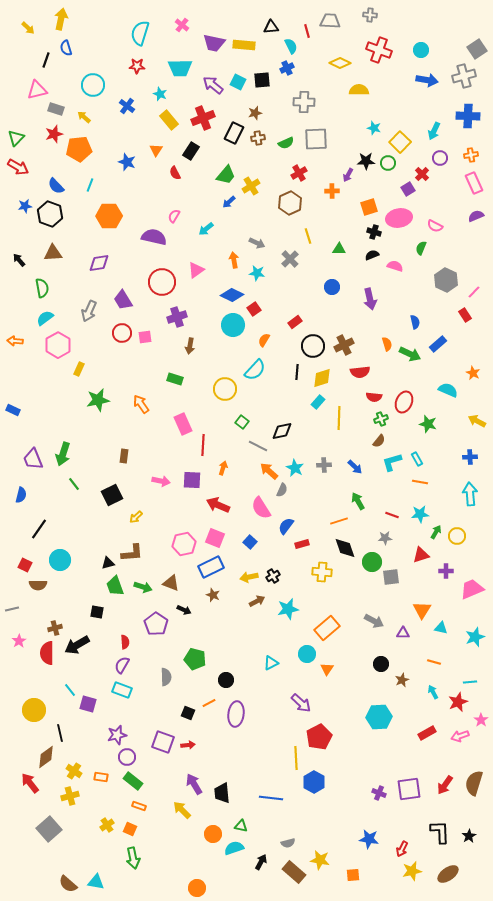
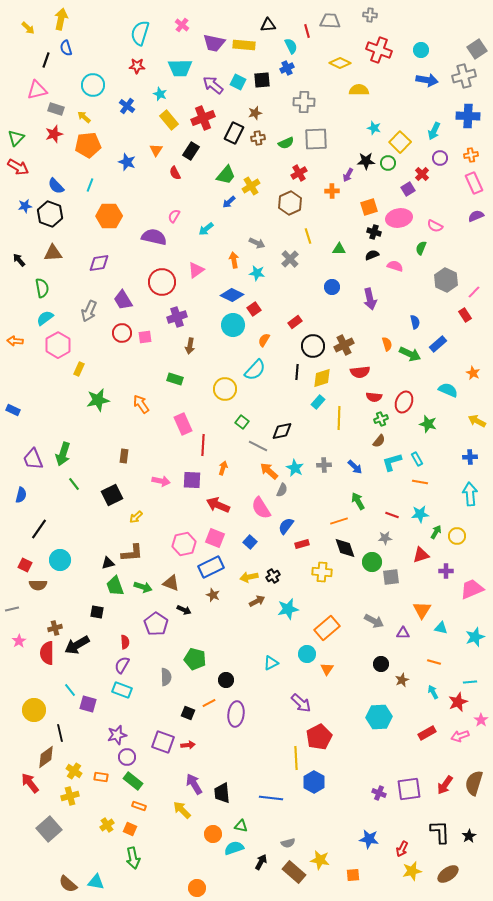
black triangle at (271, 27): moved 3 px left, 2 px up
orange pentagon at (79, 149): moved 9 px right, 4 px up
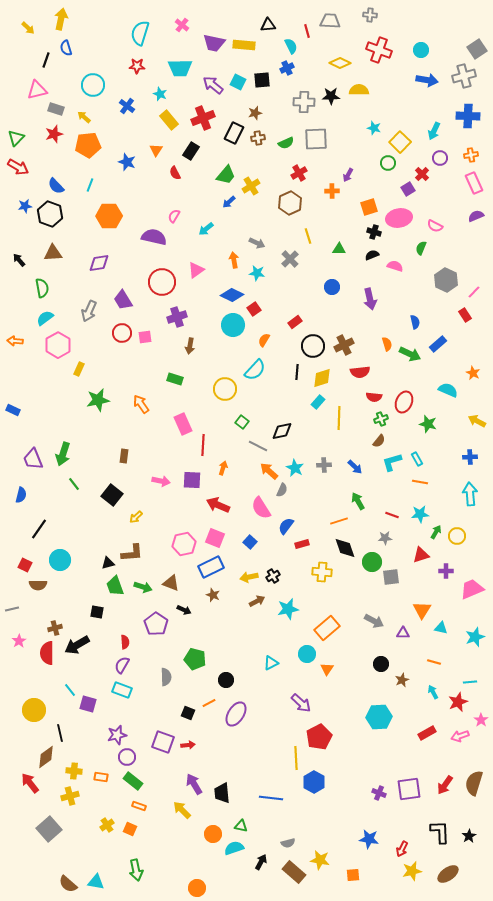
black star at (366, 161): moved 35 px left, 65 px up
black square at (112, 495): rotated 25 degrees counterclockwise
purple ellipse at (236, 714): rotated 25 degrees clockwise
yellow cross at (74, 771): rotated 28 degrees counterclockwise
green arrow at (133, 858): moved 3 px right, 12 px down
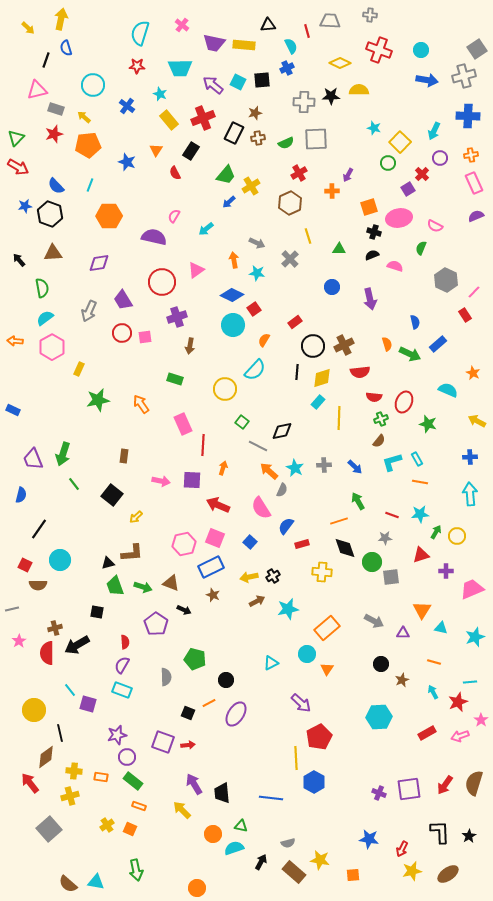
pink hexagon at (58, 345): moved 6 px left, 2 px down
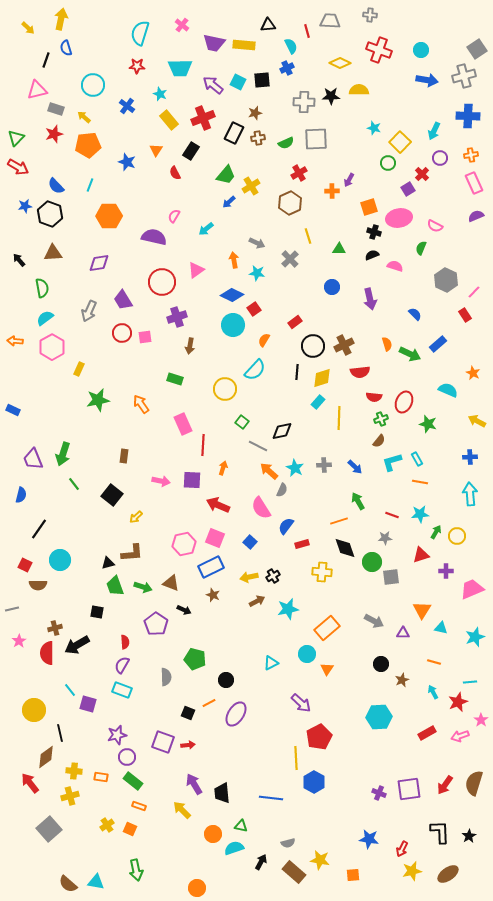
purple arrow at (348, 175): moved 1 px right, 5 px down
blue semicircle at (415, 322): moved 8 px up; rotated 32 degrees counterclockwise
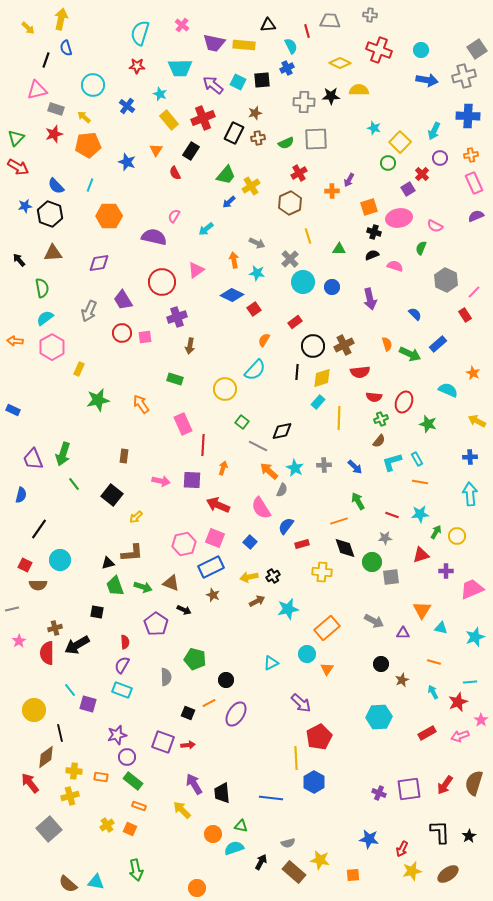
cyan circle at (233, 325): moved 70 px right, 43 px up
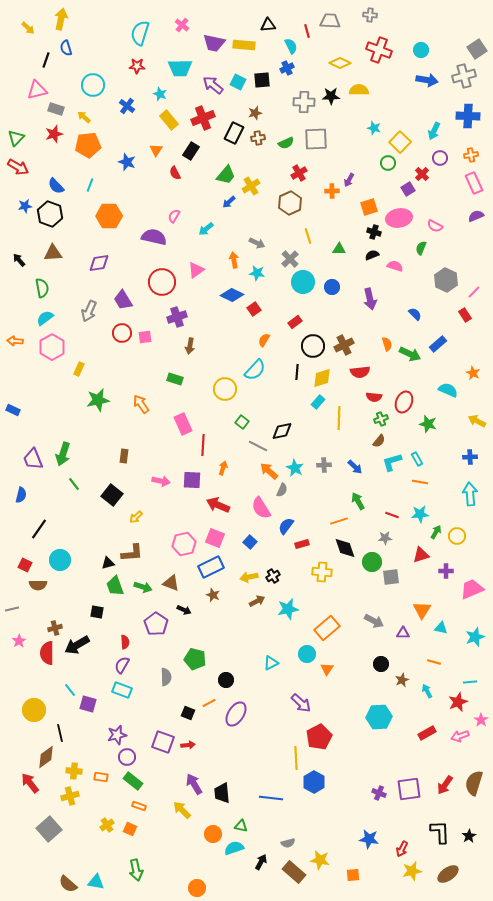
cyan arrow at (433, 692): moved 6 px left, 1 px up
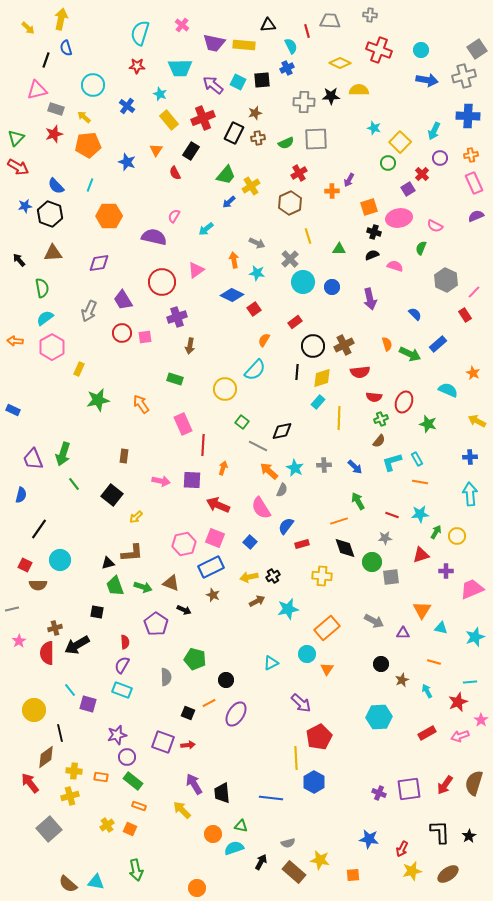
yellow cross at (322, 572): moved 4 px down
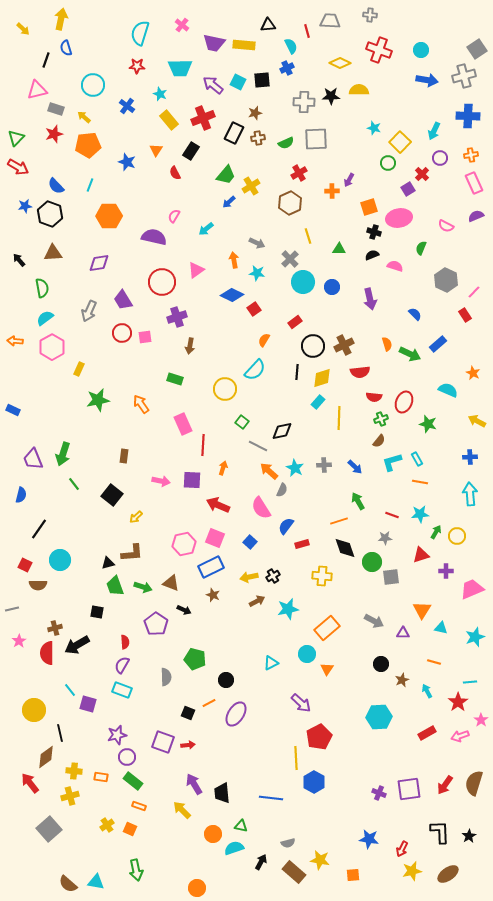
yellow arrow at (28, 28): moved 5 px left, 1 px down
pink semicircle at (435, 226): moved 11 px right
red star at (458, 702): rotated 12 degrees counterclockwise
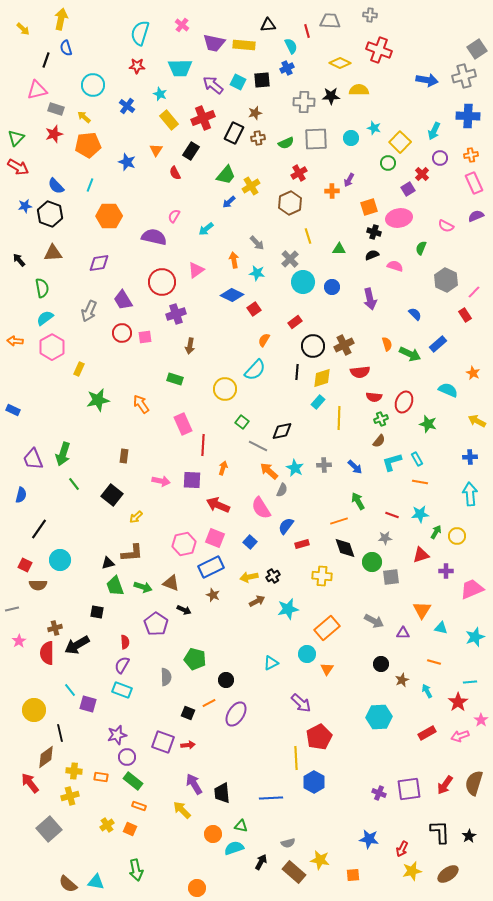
cyan circle at (421, 50): moved 70 px left, 88 px down
gray arrow at (257, 243): rotated 21 degrees clockwise
purple cross at (177, 317): moved 1 px left, 3 px up
blue line at (271, 798): rotated 10 degrees counterclockwise
